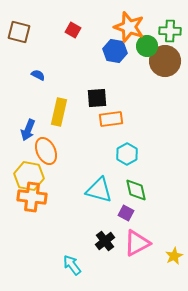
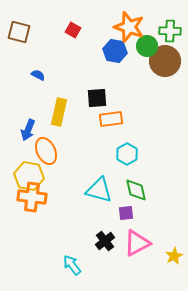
purple square: rotated 35 degrees counterclockwise
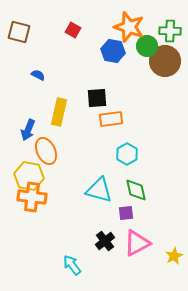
blue hexagon: moved 2 px left
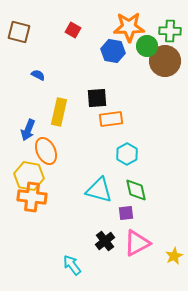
orange star: rotated 20 degrees counterclockwise
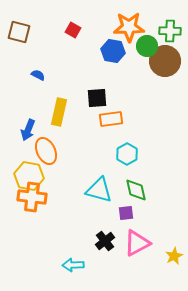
cyan arrow: moved 1 px right; rotated 55 degrees counterclockwise
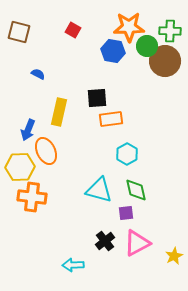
blue semicircle: moved 1 px up
yellow hexagon: moved 9 px left, 9 px up; rotated 12 degrees counterclockwise
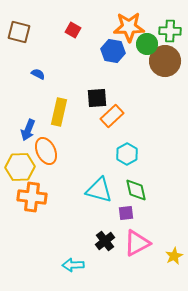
green circle: moved 2 px up
orange rectangle: moved 1 px right, 3 px up; rotated 35 degrees counterclockwise
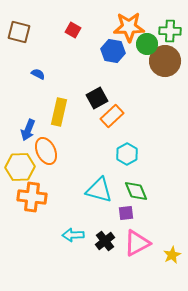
black square: rotated 25 degrees counterclockwise
green diamond: moved 1 px down; rotated 10 degrees counterclockwise
yellow star: moved 2 px left, 1 px up
cyan arrow: moved 30 px up
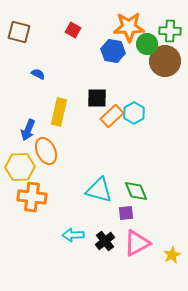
black square: rotated 30 degrees clockwise
cyan hexagon: moved 7 px right, 41 px up
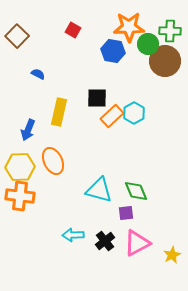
brown square: moved 2 px left, 4 px down; rotated 30 degrees clockwise
green circle: moved 1 px right
orange ellipse: moved 7 px right, 10 px down
orange cross: moved 12 px left, 1 px up
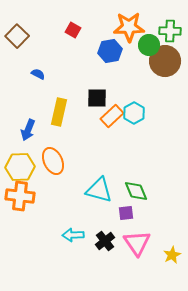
green circle: moved 1 px right, 1 px down
blue hexagon: moved 3 px left; rotated 20 degrees counterclockwise
pink triangle: rotated 36 degrees counterclockwise
